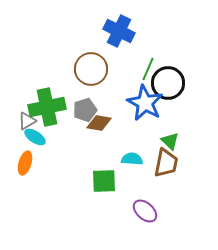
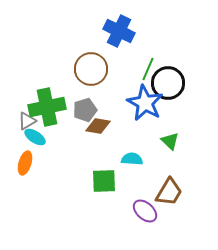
brown diamond: moved 1 px left, 3 px down
brown trapezoid: moved 3 px right, 29 px down; rotated 20 degrees clockwise
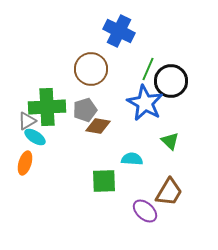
black circle: moved 3 px right, 2 px up
green cross: rotated 9 degrees clockwise
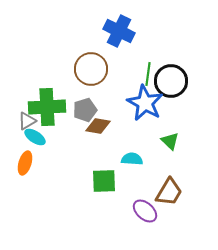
green line: moved 5 px down; rotated 15 degrees counterclockwise
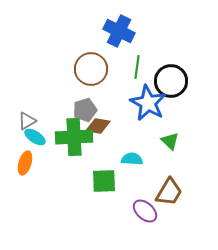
green line: moved 11 px left, 7 px up
blue star: moved 3 px right
green cross: moved 27 px right, 30 px down
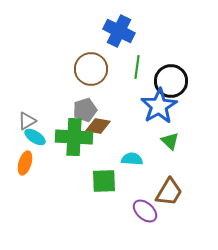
blue star: moved 11 px right, 3 px down; rotated 12 degrees clockwise
green cross: rotated 6 degrees clockwise
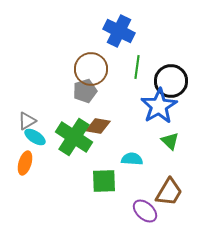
gray pentagon: moved 19 px up
green cross: rotated 30 degrees clockwise
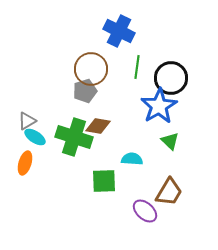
black circle: moved 3 px up
green cross: rotated 15 degrees counterclockwise
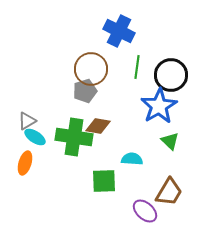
black circle: moved 3 px up
green cross: rotated 9 degrees counterclockwise
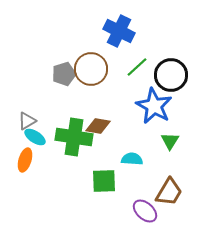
green line: rotated 40 degrees clockwise
gray pentagon: moved 21 px left, 17 px up
blue star: moved 5 px left; rotated 12 degrees counterclockwise
green triangle: rotated 18 degrees clockwise
orange ellipse: moved 3 px up
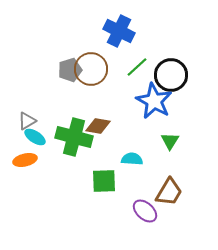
gray pentagon: moved 6 px right, 4 px up
blue star: moved 5 px up
green cross: rotated 6 degrees clockwise
orange ellipse: rotated 60 degrees clockwise
